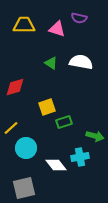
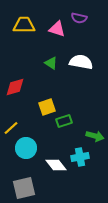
green rectangle: moved 1 px up
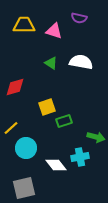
pink triangle: moved 3 px left, 2 px down
green arrow: moved 1 px right, 1 px down
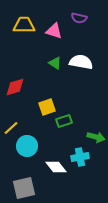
green triangle: moved 4 px right
cyan circle: moved 1 px right, 2 px up
white diamond: moved 2 px down
